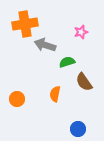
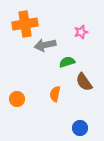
gray arrow: rotated 30 degrees counterclockwise
blue circle: moved 2 px right, 1 px up
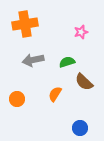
gray arrow: moved 12 px left, 15 px down
brown semicircle: rotated 12 degrees counterclockwise
orange semicircle: rotated 21 degrees clockwise
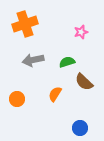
orange cross: rotated 10 degrees counterclockwise
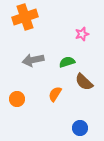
orange cross: moved 7 px up
pink star: moved 1 px right, 2 px down
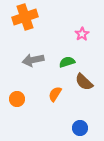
pink star: rotated 16 degrees counterclockwise
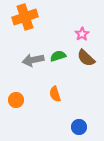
green semicircle: moved 9 px left, 6 px up
brown semicircle: moved 2 px right, 24 px up
orange semicircle: rotated 49 degrees counterclockwise
orange circle: moved 1 px left, 1 px down
blue circle: moved 1 px left, 1 px up
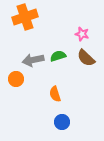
pink star: rotated 24 degrees counterclockwise
orange circle: moved 21 px up
blue circle: moved 17 px left, 5 px up
